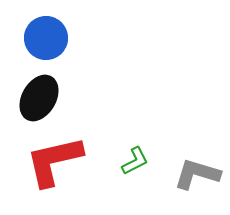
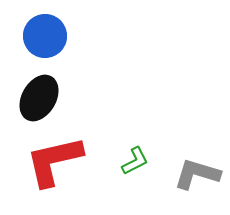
blue circle: moved 1 px left, 2 px up
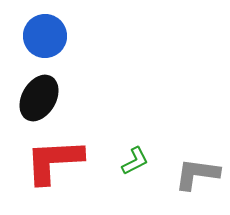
red L-shape: rotated 10 degrees clockwise
gray L-shape: rotated 9 degrees counterclockwise
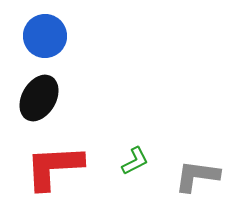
red L-shape: moved 6 px down
gray L-shape: moved 2 px down
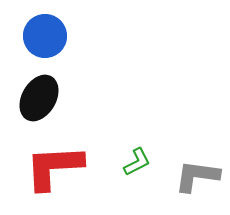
green L-shape: moved 2 px right, 1 px down
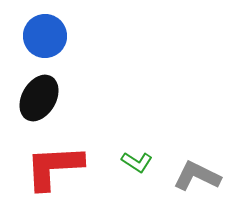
green L-shape: rotated 60 degrees clockwise
gray L-shape: rotated 18 degrees clockwise
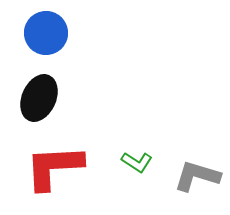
blue circle: moved 1 px right, 3 px up
black ellipse: rotated 6 degrees counterclockwise
gray L-shape: rotated 9 degrees counterclockwise
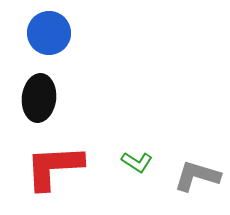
blue circle: moved 3 px right
black ellipse: rotated 18 degrees counterclockwise
